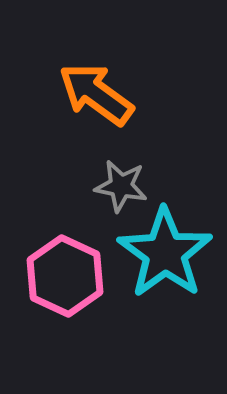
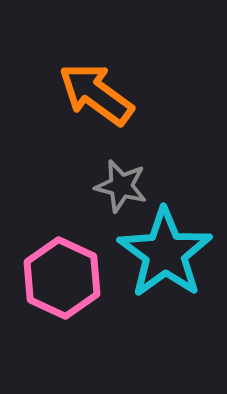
gray star: rotated 4 degrees clockwise
pink hexagon: moved 3 px left, 2 px down
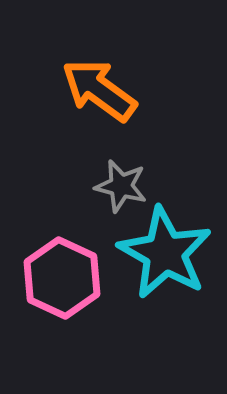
orange arrow: moved 3 px right, 4 px up
cyan star: rotated 6 degrees counterclockwise
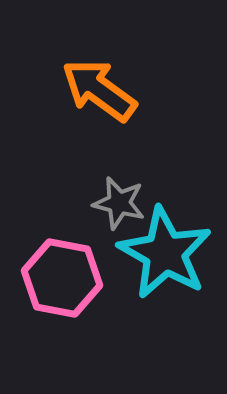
gray star: moved 2 px left, 17 px down
pink hexagon: rotated 14 degrees counterclockwise
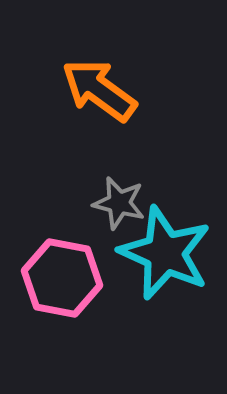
cyan star: rotated 6 degrees counterclockwise
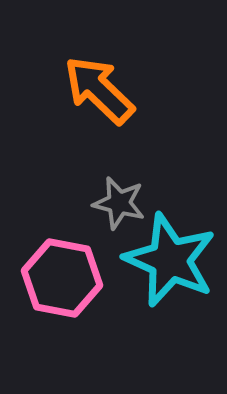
orange arrow: rotated 8 degrees clockwise
cyan star: moved 5 px right, 7 px down
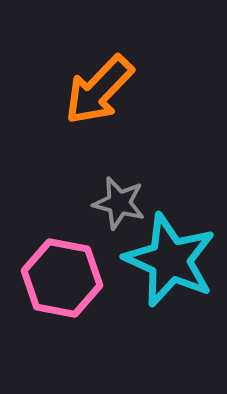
orange arrow: rotated 90 degrees counterclockwise
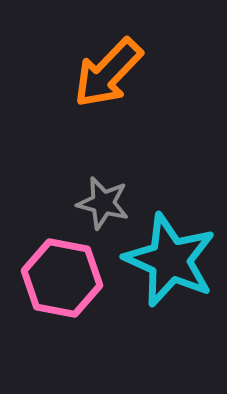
orange arrow: moved 9 px right, 17 px up
gray star: moved 16 px left
